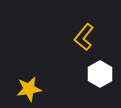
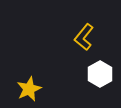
yellow star: rotated 15 degrees counterclockwise
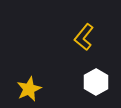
white hexagon: moved 4 px left, 8 px down
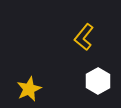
white hexagon: moved 2 px right, 1 px up
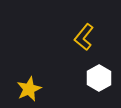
white hexagon: moved 1 px right, 3 px up
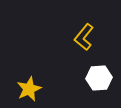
white hexagon: rotated 25 degrees clockwise
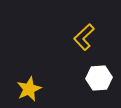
yellow L-shape: rotated 8 degrees clockwise
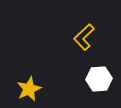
white hexagon: moved 1 px down
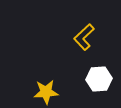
yellow star: moved 17 px right, 3 px down; rotated 20 degrees clockwise
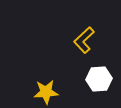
yellow L-shape: moved 3 px down
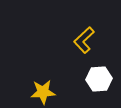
yellow star: moved 3 px left
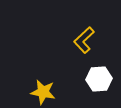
yellow star: rotated 15 degrees clockwise
